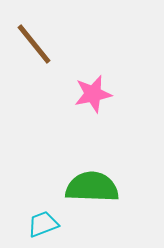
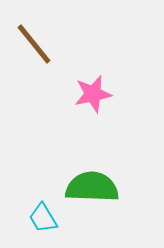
cyan trapezoid: moved 6 px up; rotated 100 degrees counterclockwise
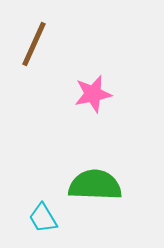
brown line: rotated 63 degrees clockwise
green semicircle: moved 3 px right, 2 px up
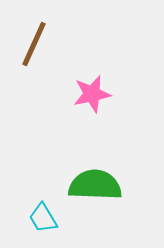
pink star: moved 1 px left
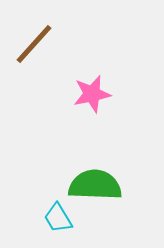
brown line: rotated 18 degrees clockwise
cyan trapezoid: moved 15 px right
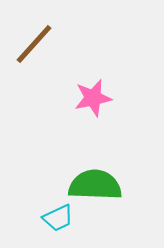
pink star: moved 1 px right, 4 px down
cyan trapezoid: rotated 84 degrees counterclockwise
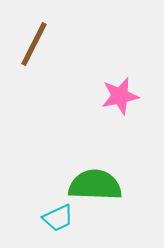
brown line: rotated 15 degrees counterclockwise
pink star: moved 27 px right, 2 px up
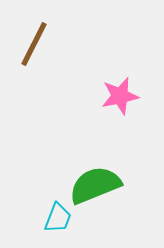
green semicircle: rotated 24 degrees counterclockwise
cyan trapezoid: rotated 44 degrees counterclockwise
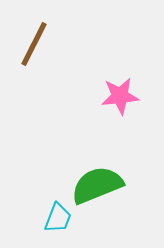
pink star: rotated 6 degrees clockwise
green semicircle: moved 2 px right
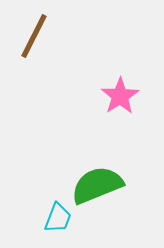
brown line: moved 8 px up
pink star: rotated 27 degrees counterclockwise
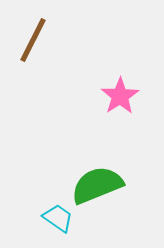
brown line: moved 1 px left, 4 px down
cyan trapezoid: rotated 76 degrees counterclockwise
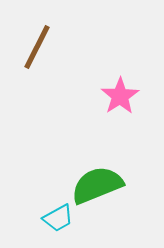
brown line: moved 4 px right, 7 px down
cyan trapezoid: rotated 116 degrees clockwise
